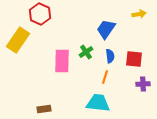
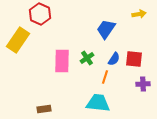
green cross: moved 1 px right, 6 px down
blue semicircle: moved 4 px right, 3 px down; rotated 40 degrees clockwise
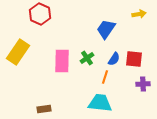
yellow rectangle: moved 12 px down
cyan trapezoid: moved 2 px right
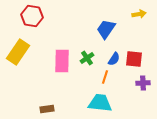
red hexagon: moved 8 px left, 2 px down; rotated 15 degrees counterclockwise
purple cross: moved 1 px up
brown rectangle: moved 3 px right
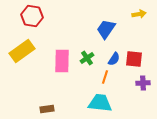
yellow rectangle: moved 4 px right, 1 px up; rotated 20 degrees clockwise
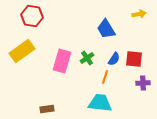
blue trapezoid: rotated 65 degrees counterclockwise
pink rectangle: rotated 15 degrees clockwise
